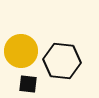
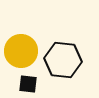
black hexagon: moved 1 px right, 1 px up
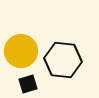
black square: rotated 24 degrees counterclockwise
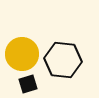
yellow circle: moved 1 px right, 3 px down
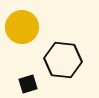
yellow circle: moved 27 px up
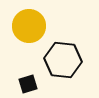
yellow circle: moved 7 px right, 1 px up
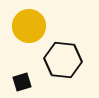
black square: moved 6 px left, 2 px up
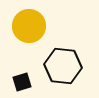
black hexagon: moved 6 px down
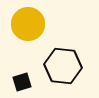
yellow circle: moved 1 px left, 2 px up
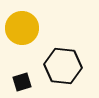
yellow circle: moved 6 px left, 4 px down
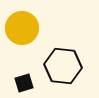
black square: moved 2 px right, 1 px down
